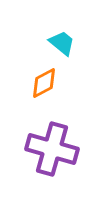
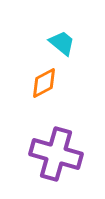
purple cross: moved 4 px right, 5 px down
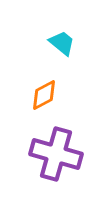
orange diamond: moved 12 px down
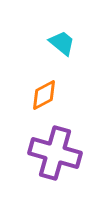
purple cross: moved 1 px left, 1 px up
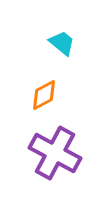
purple cross: rotated 12 degrees clockwise
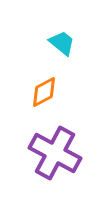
orange diamond: moved 3 px up
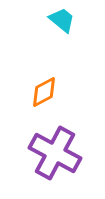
cyan trapezoid: moved 23 px up
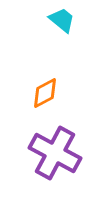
orange diamond: moved 1 px right, 1 px down
